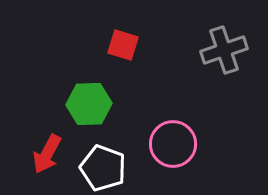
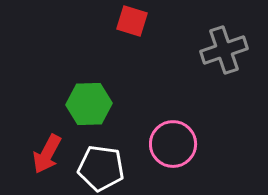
red square: moved 9 px right, 24 px up
white pentagon: moved 2 px left; rotated 12 degrees counterclockwise
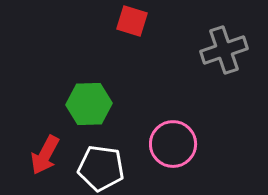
red arrow: moved 2 px left, 1 px down
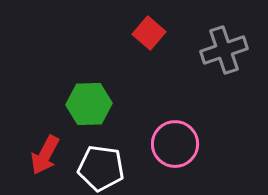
red square: moved 17 px right, 12 px down; rotated 24 degrees clockwise
pink circle: moved 2 px right
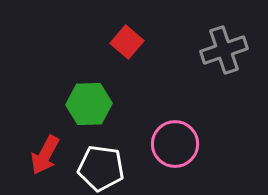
red square: moved 22 px left, 9 px down
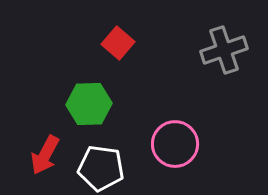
red square: moved 9 px left, 1 px down
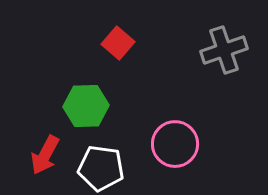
green hexagon: moved 3 px left, 2 px down
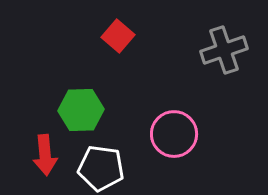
red square: moved 7 px up
green hexagon: moved 5 px left, 4 px down
pink circle: moved 1 px left, 10 px up
red arrow: rotated 33 degrees counterclockwise
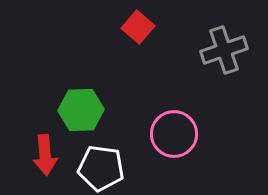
red square: moved 20 px right, 9 px up
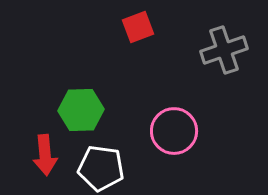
red square: rotated 28 degrees clockwise
pink circle: moved 3 px up
